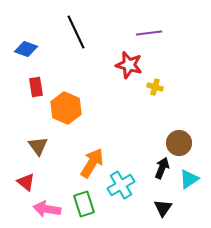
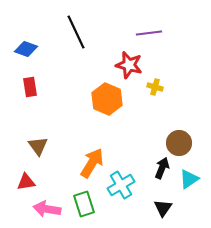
red rectangle: moved 6 px left
orange hexagon: moved 41 px right, 9 px up
red triangle: rotated 48 degrees counterclockwise
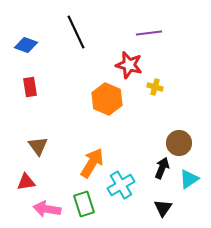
blue diamond: moved 4 px up
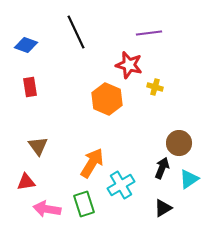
black triangle: rotated 24 degrees clockwise
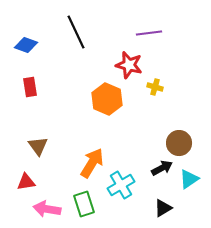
black arrow: rotated 40 degrees clockwise
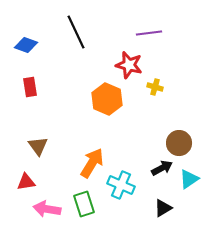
cyan cross: rotated 36 degrees counterclockwise
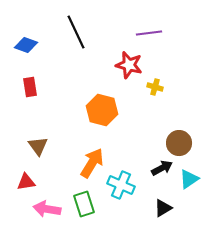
orange hexagon: moved 5 px left, 11 px down; rotated 8 degrees counterclockwise
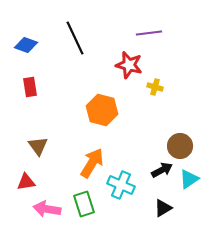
black line: moved 1 px left, 6 px down
brown circle: moved 1 px right, 3 px down
black arrow: moved 2 px down
